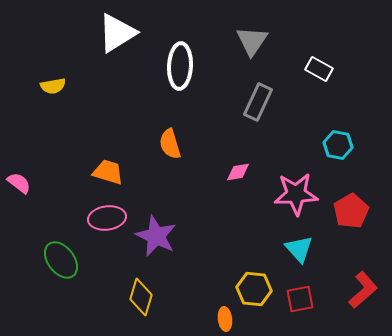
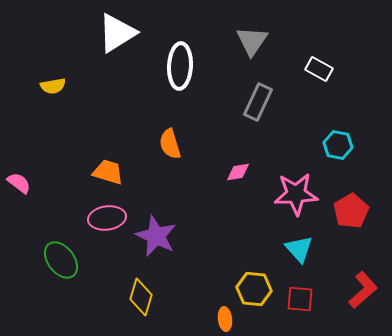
red square: rotated 16 degrees clockwise
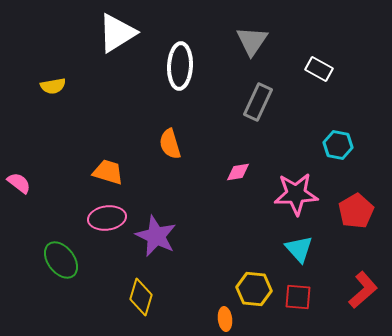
red pentagon: moved 5 px right
red square: moved 2 px left, 2 px up
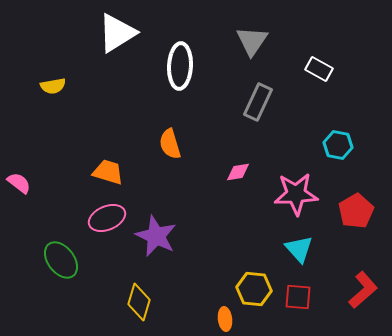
pink ellipse: rotated 15 degrees counterclockwise
yellow diamond: moved 2 px left, 5 px down
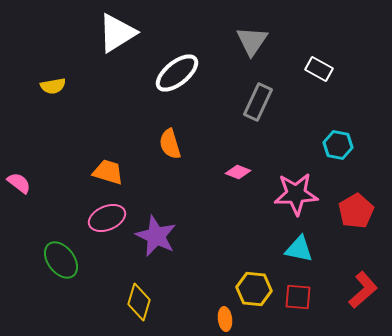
white ellipse: moved 3 px left, 7 px down; rotated 48 degrees clockwise
pink diamond: rotated 30 degrees clockwise
cyan triangle: rotated 36 degrees counterclockwise
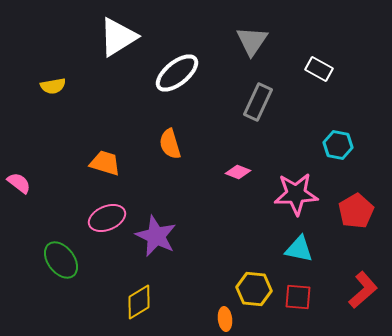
white triangle: moved 1 px right, 4 px down
orange trapezoid: moved 3 px left, 9 px up
yellow diamond: rotated 42 degrees clockwise
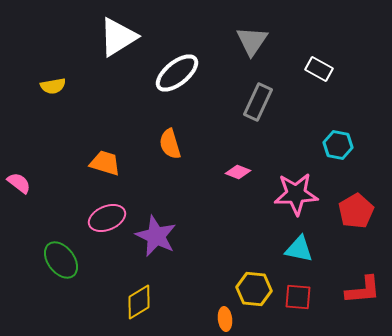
red L-shape: rotated 36 degrees clockwise
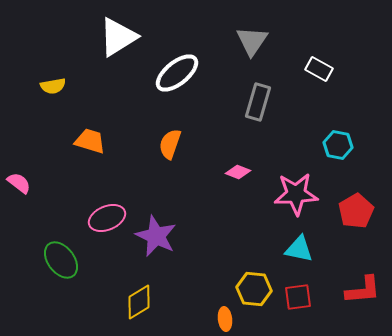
gray rectangle: rotated 9 degrees counterclockwise
orange semicircle: rotated 36 degrees clockwise
orange trapezoid: moved 15 px left, 22 px up
red square: rotated 12 degrees counterclockwise
